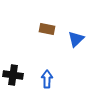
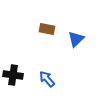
blue arrow: rotated 42 degrees counterclockwise
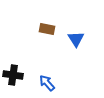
blue triangle: rotated 18 degrees counterclockwise
blue arrow: moved 4 px down
